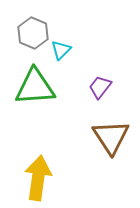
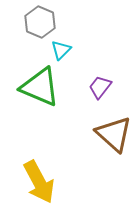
gray hexagon: moved 7 px right, 11 px up
green triangle: moved 5 px right; rotated 27 degrees clockwise
brown triangle: moved 3 px right, 3 px up; rotated 15 degrees counterclockwise
yellow arrow: moved 1 px right, 4 px down; rotated 144 degrees clockwise
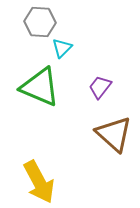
gray hexagon: rotated 20 degrees counterclockwise
cyan triangle: moved 1 px right, 2 px up
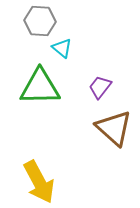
gray hexagon: moved 1 px up
cyan triangle: rotated 35 degrees counterclockwise
green triangle: rotated 24 degrees counterclockwise
brown triangle: moved 6 px up
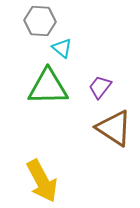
green triangle: moved 8 px right
brown triangle: rotated 9 degrees counterclockwise
yellow arrow: moved 3 px right, 1 px up
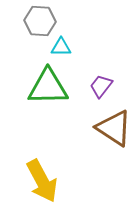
cyan triangle: moved 1 px left, 1 px up; rotated 40 degrees counterclockwise
purple trapezoid: moved 1 px right, 1 px up
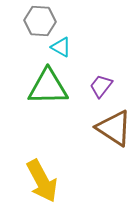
cyan triangle: rotated 30 degrees clockwise
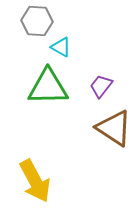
gray hexagon: moved 3 px left
yellow arrow: moved 7 px left
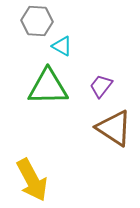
cyan triangle: moved 1 px right, 1 px up
yellow arrow: moved 3 px left, 1 px up
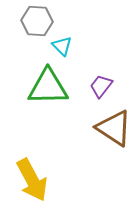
cyan triangle: rotated 15 degrees clockwise
